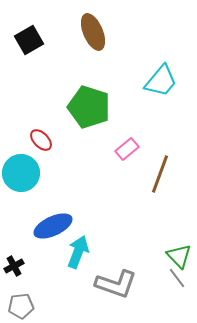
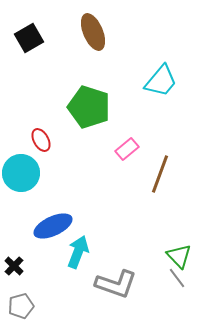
black square: moved 2 px up
red ellipse: rotated 15 degrees clockwise
black cross: rotated 18 degrees counterclockwise
gray pentagon: rotated 10 degrees counterclockwise
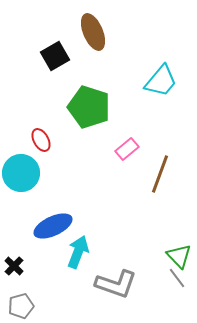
black square: moved 26 px right, 18 px down
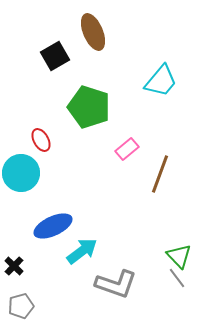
cyan arrow: moved 4 px right, 1 px up; rotated 32 degrees clockwise
